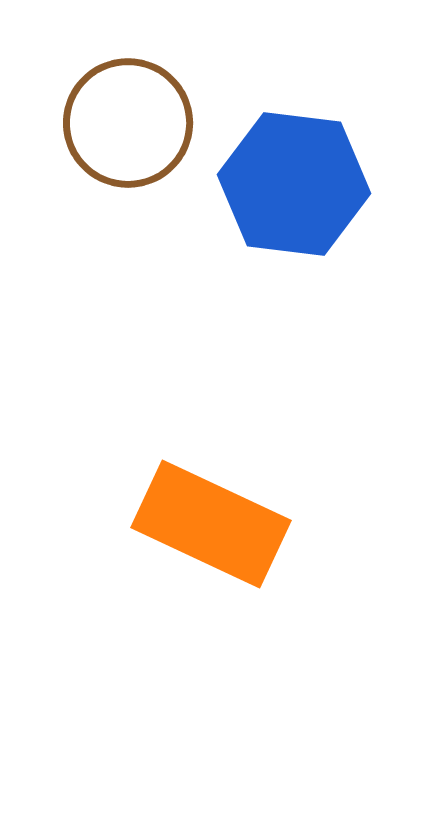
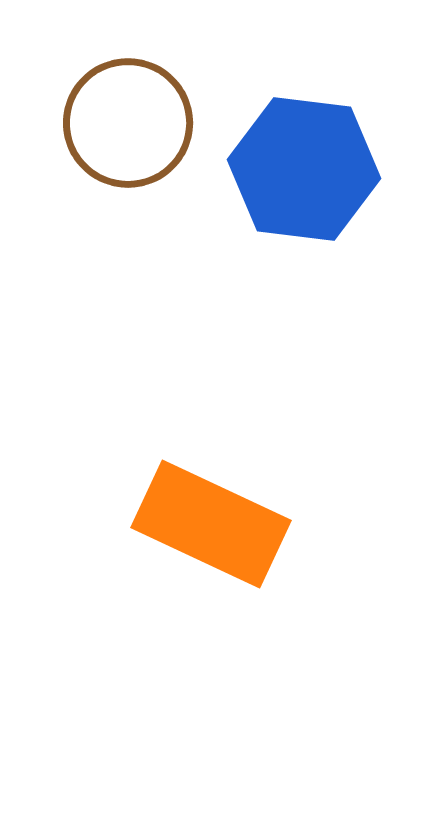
blue hexagon: moved 10 px right, 15 px up
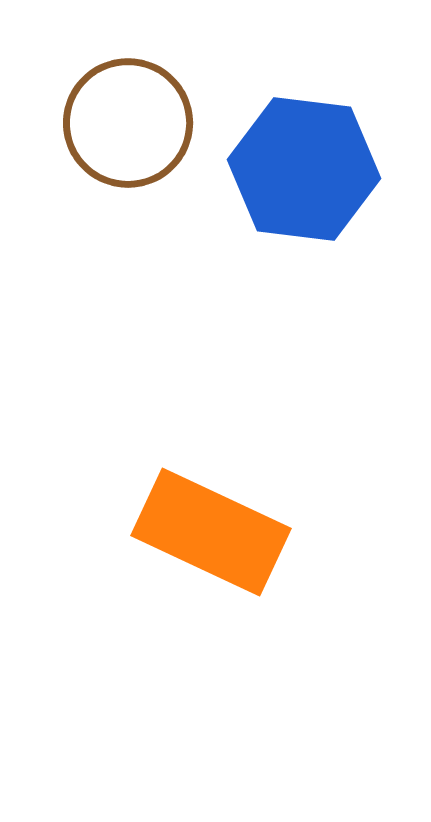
orange rectangle: moved 8 px down
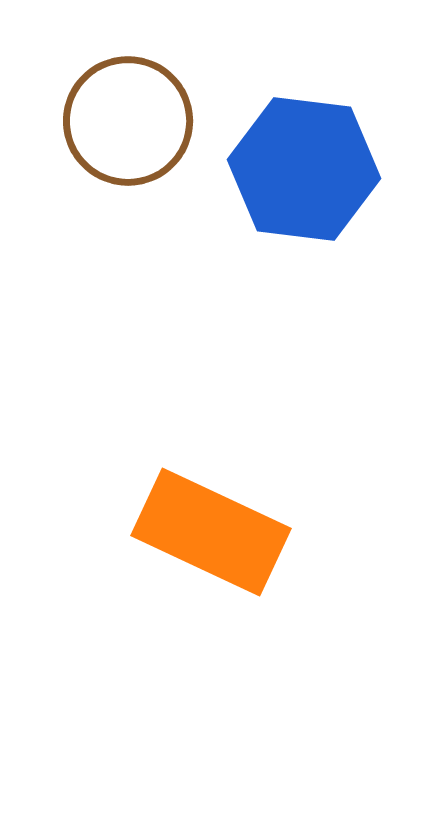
brown circle: moved 2 px up
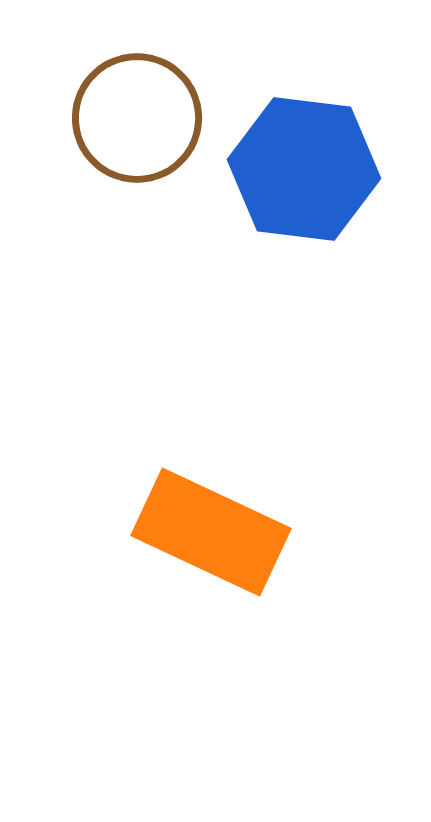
brown circle: moved 9 px right, 3 px up
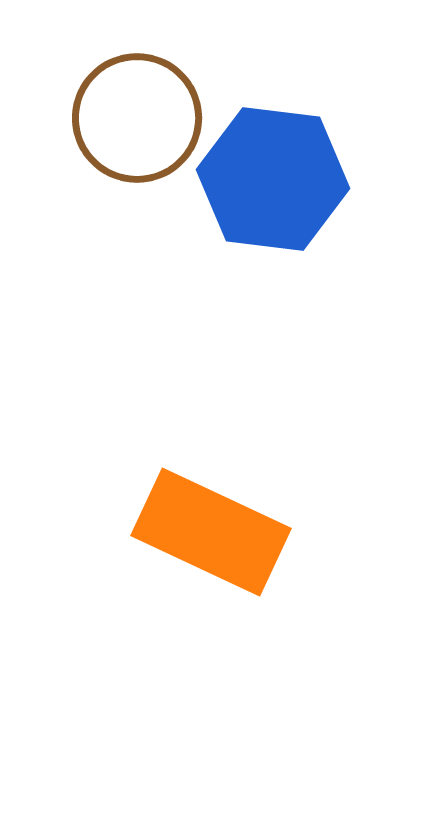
blue hexagon: moved 31 px left, 10 px down
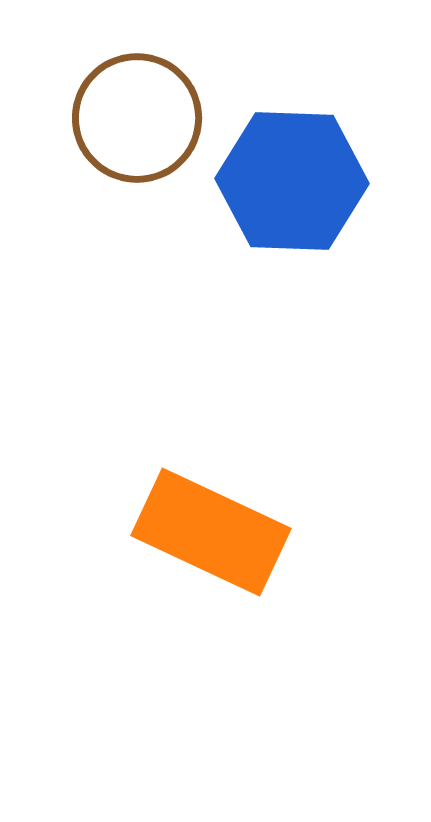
blue hexagon: moved 19 px right, 2 px down; rotated 5 degrees counterclockwise
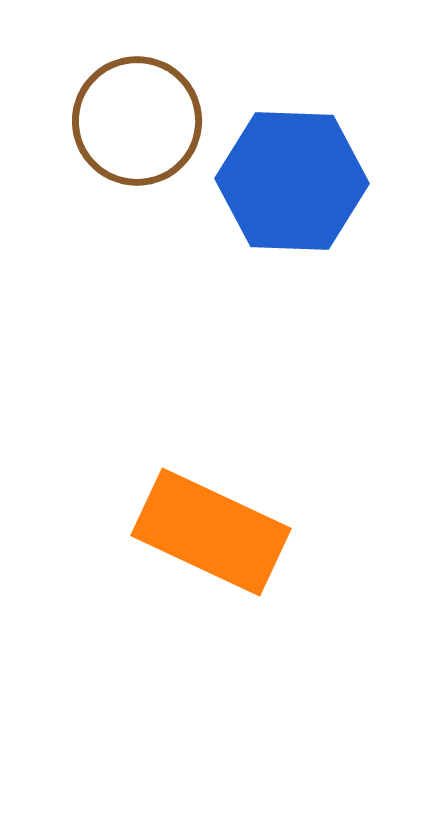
brown circle: moved 3 px down
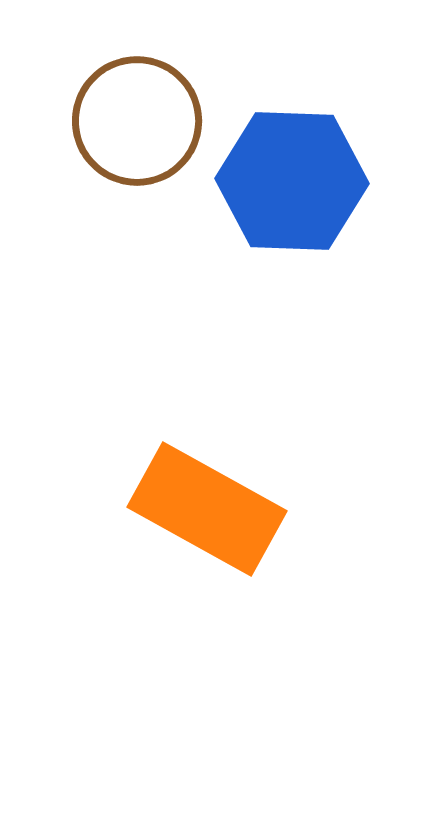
orange rectangle: moved 4 px left, 23 px up; rotated 4 degrees clockwise
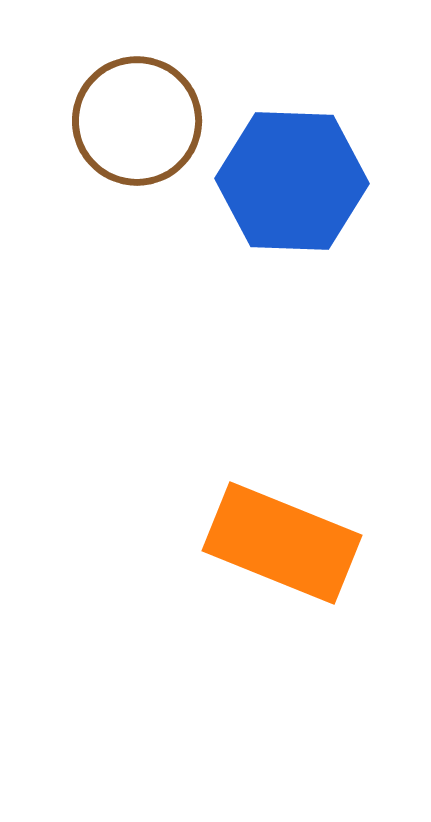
orange rectangle: moved 75 px right, 34 px down; rotated 7 degrees counterclockwise
